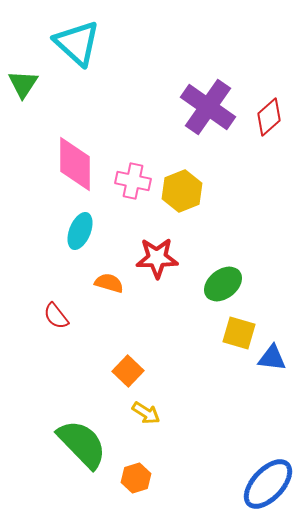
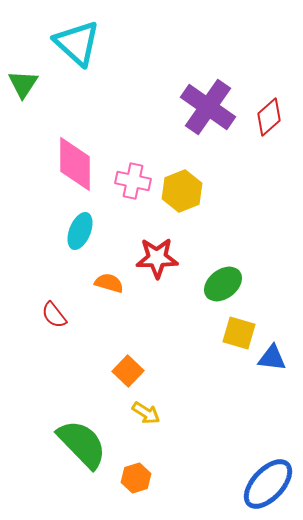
red semicircle: moved 2 px left, 1 px up
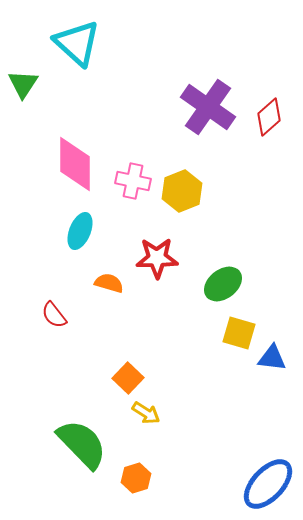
orange square: moved 7 px down
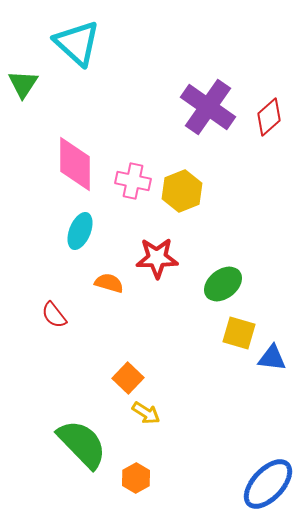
orange hexagon: rotated 12 degrees counterclockwise
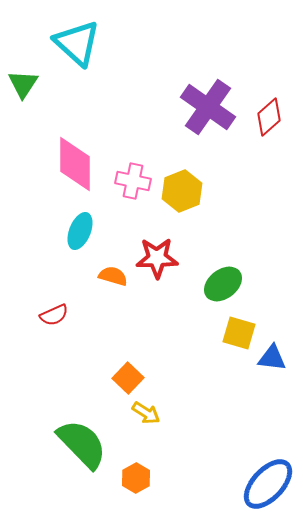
orange semicircle: moved 4 px right, 7 px up
red semicircle: rotated 76 degrees counterclockwise
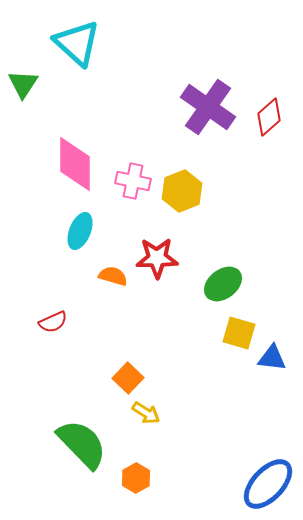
red semicircle: moved 1 px left, 7 px down
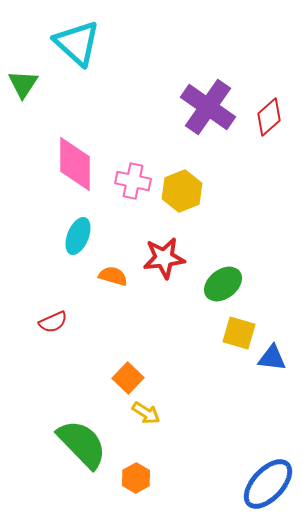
cyan ellipse: moved 2 px left, 5 px down
red star: moved 7 px right; rotated 6 degrees counterclockwise
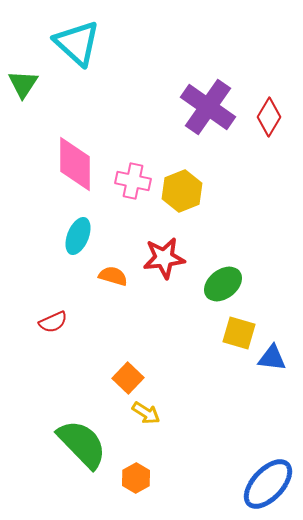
red diamond: rotated 18 degrees counterclockwise
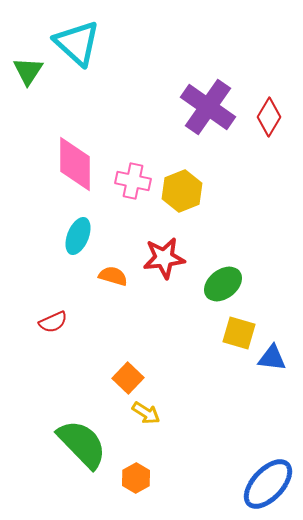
green triangle: moved 5 px right, 13 px up
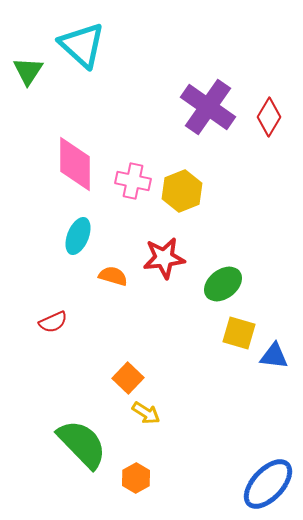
cyan triangle: moved 5 px right, 2 px down
blue triangle: moved 2 px right, 2 px up
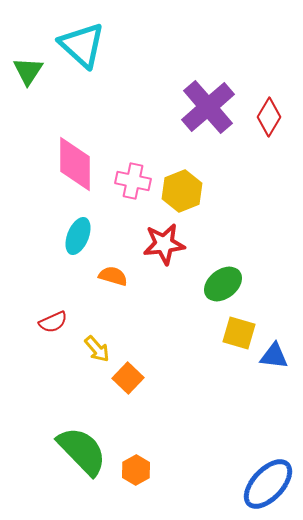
purple cross: rotated 14 degrees clockwise
red star: moved 14 px up
yellow arrow: moved 49 px left, 64 px up; rotated 16 degrees clockwise
green semicircle: moved 7 px down
orange hexagon: moved 8 px up
